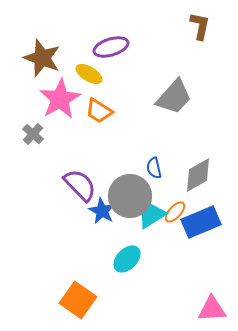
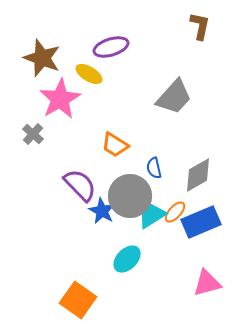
orange trapezoid: moved 16 px right, 34 px down
pink triangle: moved 5 px left, 26 px up; rotated 12 degrees counterclockwise
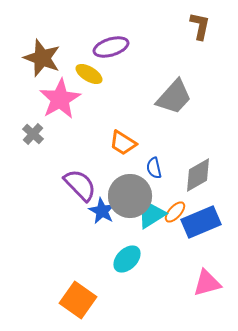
orange trapezoid: moved 8 px right, 2 px up
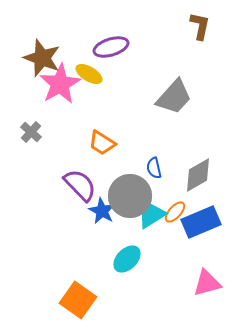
pink star: moved 15 px up
gray cross: moved 2 px left, 2 px up
orange trapezoid: moved 21 px left
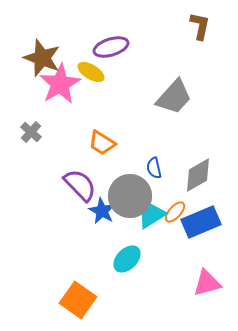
yellow ellipse: moved 2 px right, 2 px up
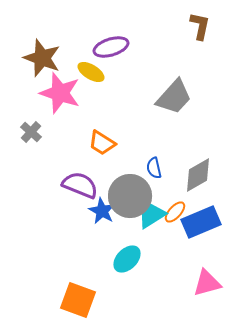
pink star: moved 9 px down; rotated 24 degrees counterclockwise
purple semicircle: rotated 24 degrees counterclockwise
orange square: rotated 15 degrees counterclockwise
